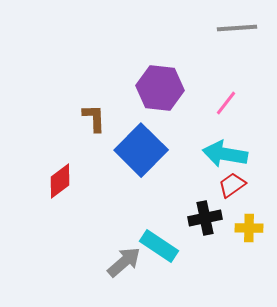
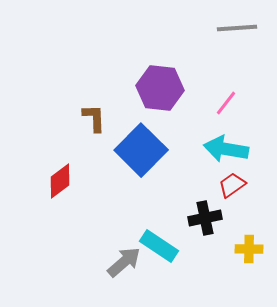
cyan arrow: moved 1 px right, 5 px up
yellow cross: moved 21 px down
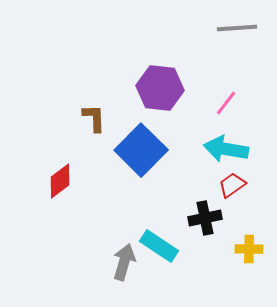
gray arrow: rotated 33 degrees counterclockwise
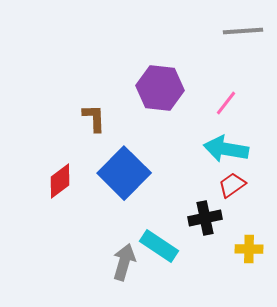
gray line: moved 6 px right, 3 px down
blue square: moved 17 px left, 23 px down
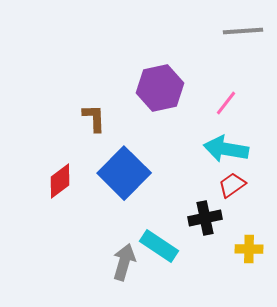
purple hexagon: rotated 18 degrees counterclockwise
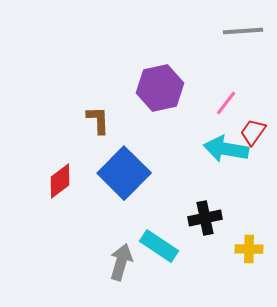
brown L-shape: moved 4 px right, 2 px down
red trapezoid: moved 21 px right, 53 px up; rotated 20 degrees counterclockwise
gray arrow: moved 3 px left
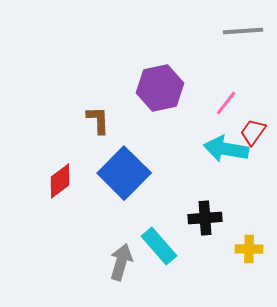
black cross: rotated 8 degrees clockwise
cyan rectangle: rotated 15 degrees clockwise
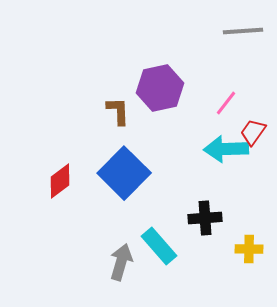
brown L-shape: moved 20 px right, 9 px up
cyan arrow: rotated 12 degrees counterclockwise
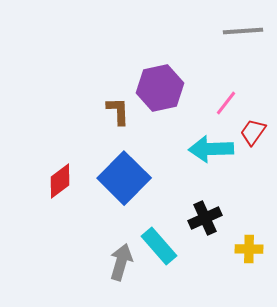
cyan arrow: moved 15 px left
blue square: moved 5 px down
black cross: rotated 20 degrees counterclockwise
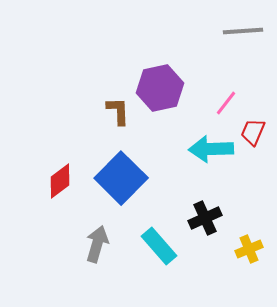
red trapezoid: rotated 12 degrees counterclockwise
blue square: moved 3 px left
yellow cross: rotated 24 degrees counterclockwise
gray arrow: moved 24 px left, 18 px up
